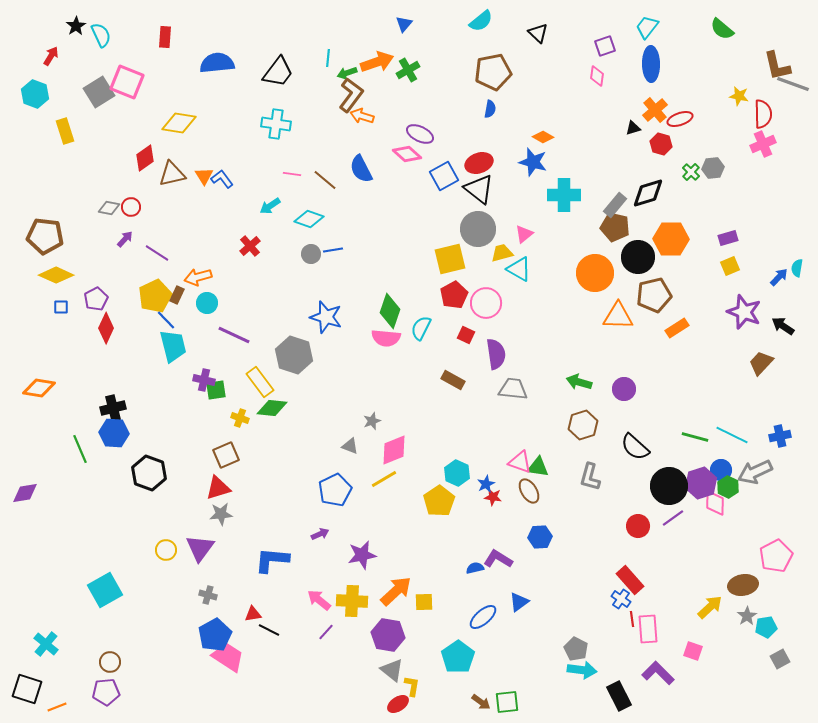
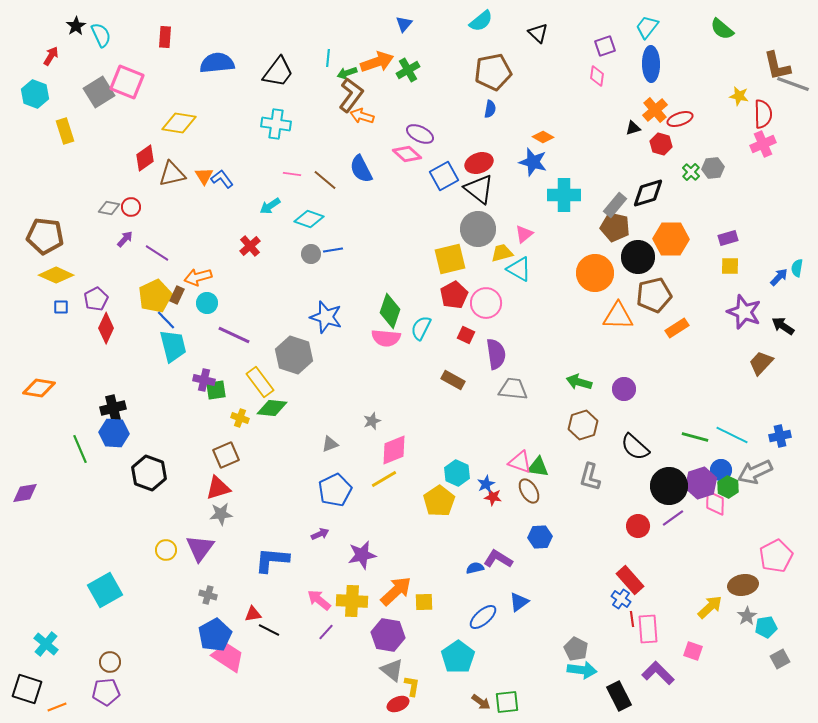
yellow square at (730, 266): rotated 24 degrees clockwise
gray triangle at (350, 446): moved 20 px left, 2 px up; rotated 42 degrees counterclockwise
red ellipse at (398, 704): rotated 10 degrees clockwise
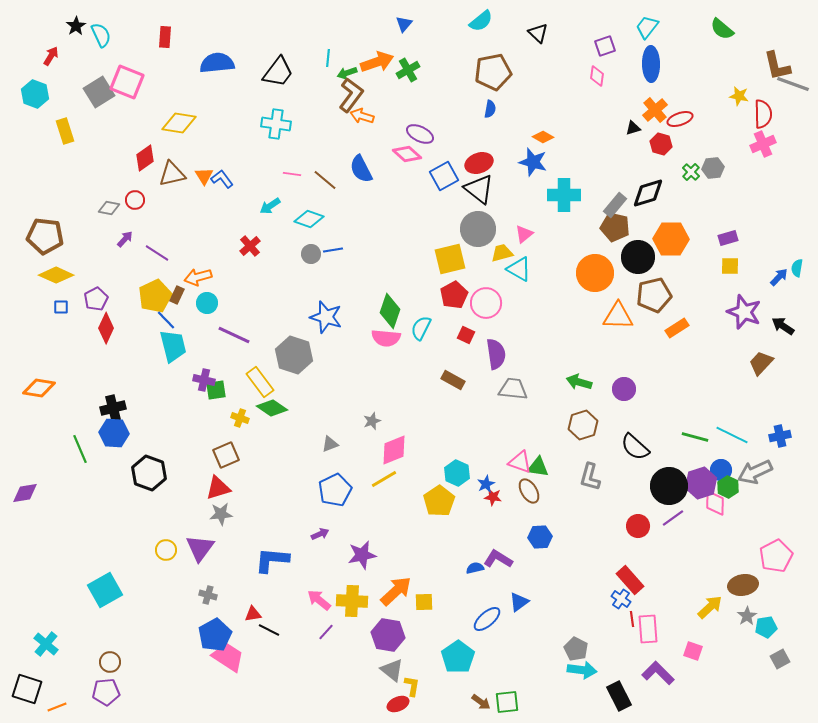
red circle at (131, 207): moved 4 px right, 7 px up
green diamond at (272, 408): rotated 28 degrees clockwise
blue ellipse at (483, 617): moved 4 px right, 2 px down
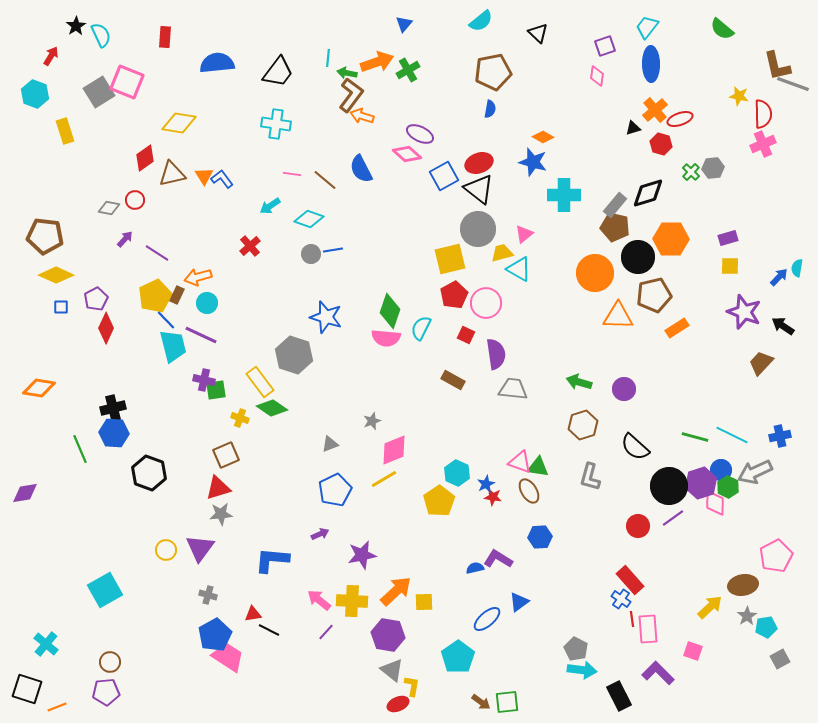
green arrow at (347, 73): rotated 30 degrees clockwise
purple line at (234, 335): moved 33 px left
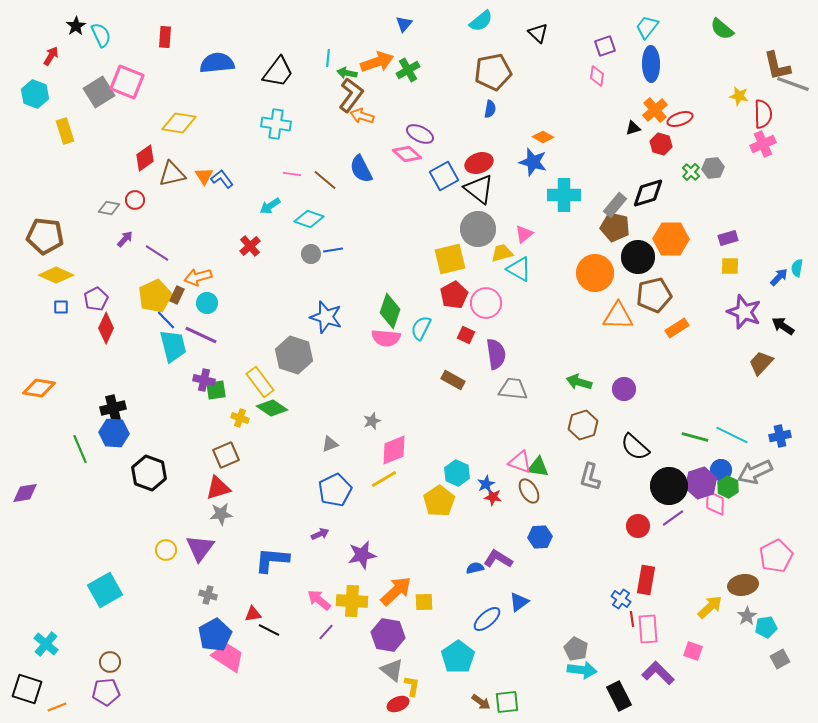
red rectangle at (630, 580): moved 16 px right; rotated 52 degrees clockwise
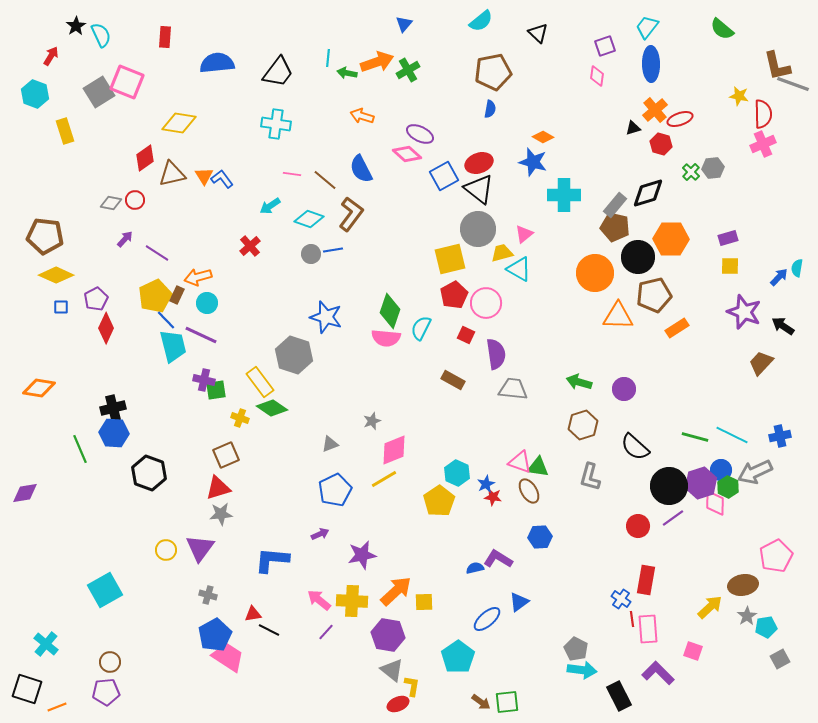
brown L-shape at (351, 95): moved 119 px down
gray diamond at (109, 208): moved 2 px right, 5 px up
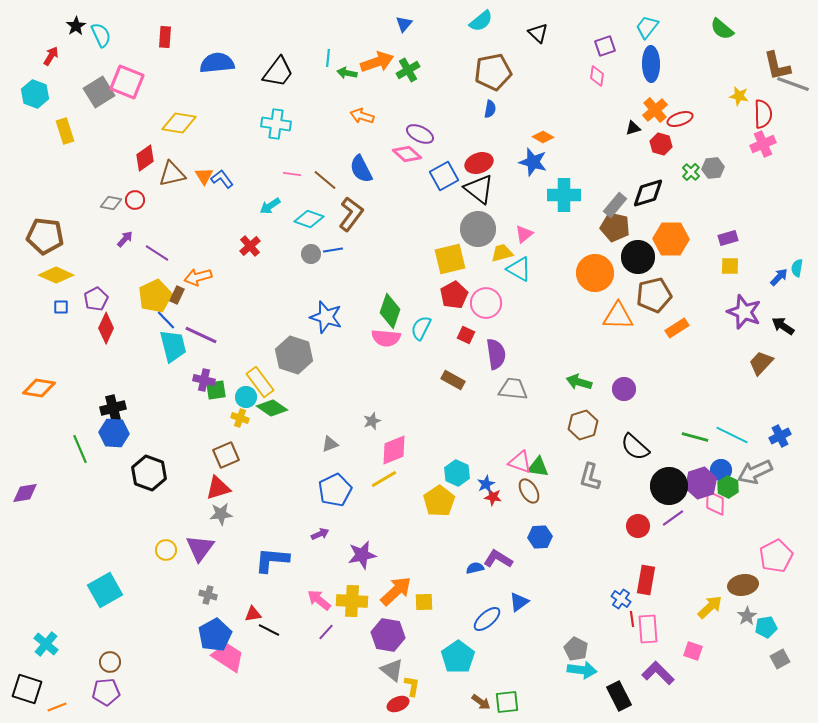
cyan circle at (207, 303): moved 39 px right, 94 px down
blue cross at (780, 436): rotated 15 degrees counterclockwise
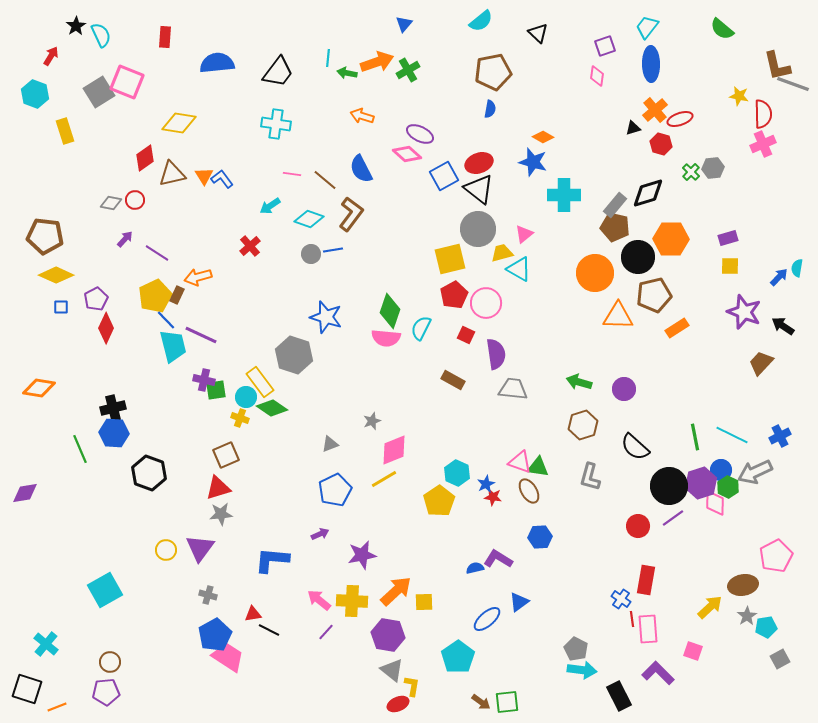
green line at (695, 437): rotated 64 degrees clockwise
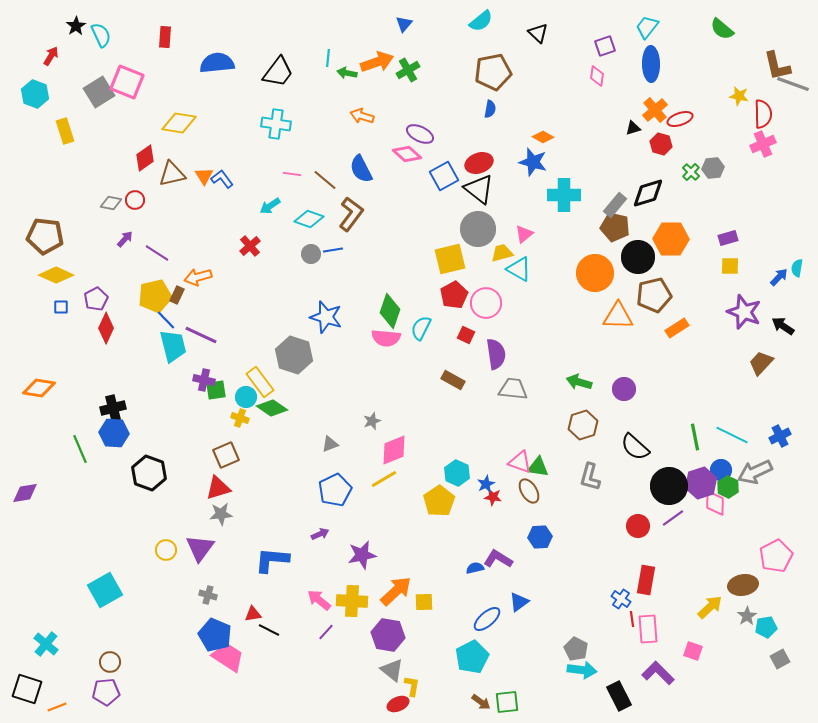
yellow pentagon at (155, 296): rotated 12 degrees clockwise
blue pentagon at (215, 635): rotated 20 degrees counterclockwise
cyan pentagon at (458, 657): moved 14 px right; rotated 8 degrees clockwise
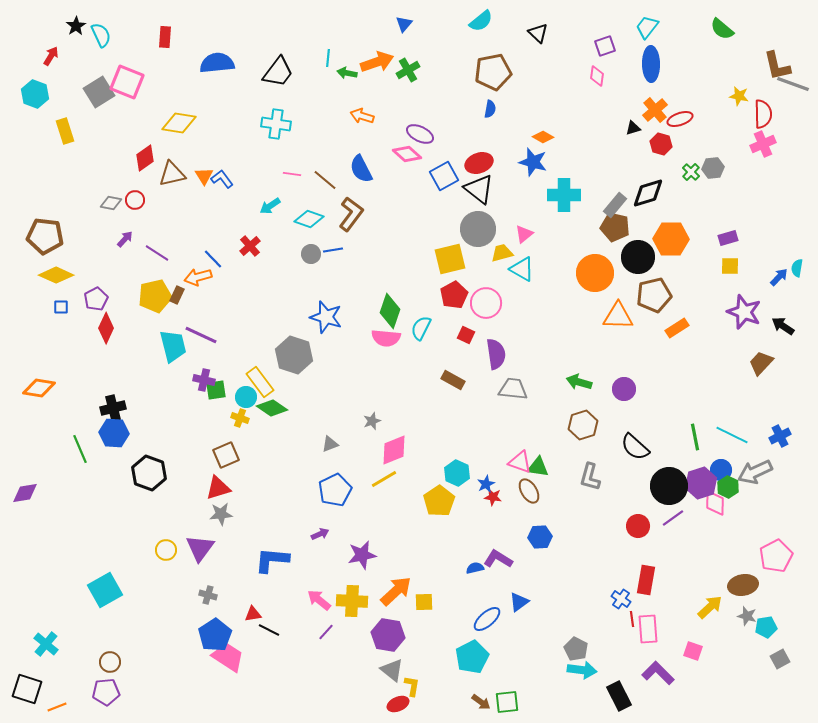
cyan triangle at (519, 269): moved 3 px right
blue line at (166, 320): moved 47 px right, 61 px up
gray star at (747, 616): rotated 24 degrees counterclockwise
blue pentagon at (215, 635): rotated 16 degrees clockwise
